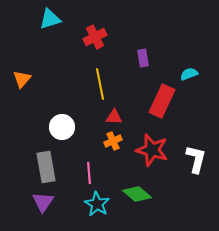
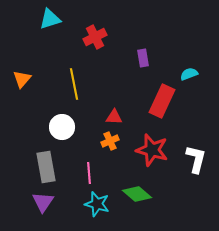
yellow line: moved 26 px left
orange cross: moved 3 px left
cyan star: rotated 15 degrees counterclockwise
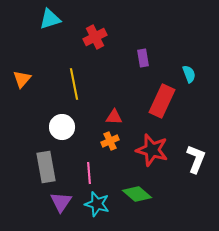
cyan semicircle: rotated 90 degrees clockwise
white L-shape: rotated 8 degrees clockwise
purple triangle: moved 18 px right
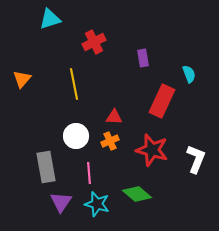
red cross: moved 1 px left, 5 px down
white circle: moved 14 px right, 9 px down
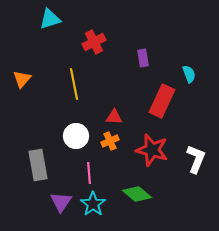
gray rectangle: moved 8 px left, 2 px up
cyan star: moved 4 px left; rotated 20 degrees clockwise
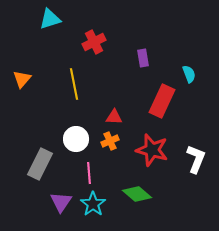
white circle: moved 3 px down
gray rectangle: moved 2 px right, 1 px up; rotated 36 degrees clockwise
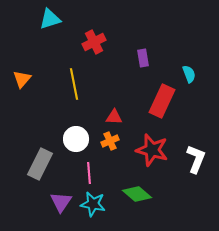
cyan star: rotated 25 degrees counterclockwise
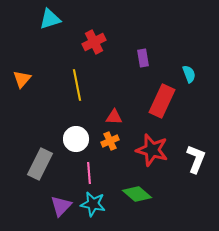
yellow line: moved 3 px right, 1 px down
purple triangle: moved 4 px down; rotated 10 degrees clockwise
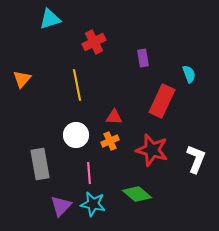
white circle: moved 4 px up
gray rectangle: rotated 36 degrees counterclockwise
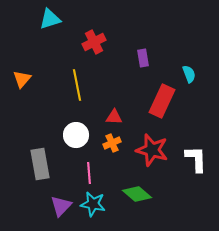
orange cross: moved 2 px right, 2 px down
white L-shape: rotated 24 degrees counterclockwise
